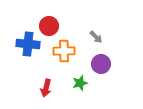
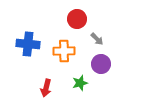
red circle: moved 28 px right, 7 px up
gray arrow: moved 1 px right, 2 px down
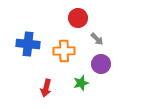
red circle: moved 1 px right, 1 px up
green star: moved 1 px right
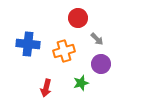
orange cross: rotated 15 degrees counterclockwise
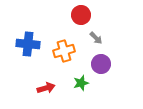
red circle: moved 3 px right, 3 px up
gray arrow: moved 1 px left, 1 px up
red arrow: rotated 120 degrees counterclockwise
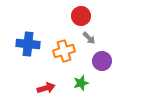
red circle: moved 1 px down
gray arrow: moved 7 px left
purple circle: moved 1 px right, 3 px up
